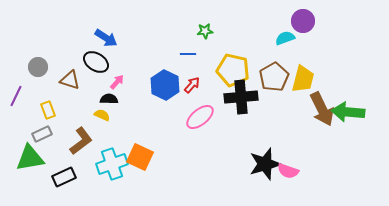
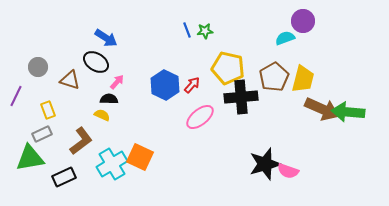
blue line: moved 1 px left, 24 px up; rotated 70 degrees clockwise
yellow pentagon: moved 5 px left, 2 px up
brown arrow: rotated 40 degrees counterclockwise
cyan cross: rotated 12 degrees counterclockwise
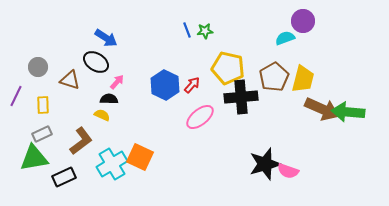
yellow rectangle: moved 5 px left, 5 px up; rotated 18 degrees clockwise
green triangle: moved 4 px right
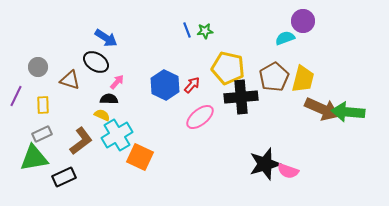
cyan cross: moved 5 px right, 29 px up
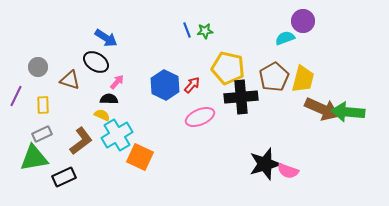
pink ellipse: rotated 16 degrees clockwise
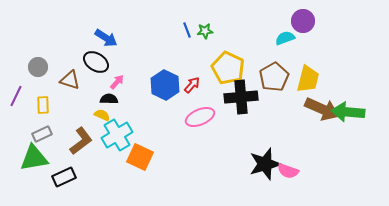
yellow pentagon: rotated 12 degrees clockwise
yellow trapezoid: moved 5 px right
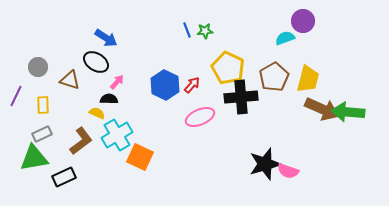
yellow semicircle: moved 5 px left, 2 px up
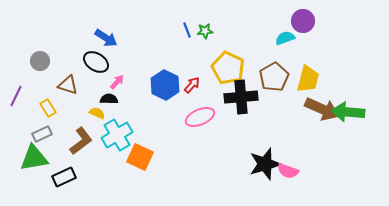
gray circle: moved 2 px right, 6 px up
brown triangle: moved 2 px left, 5 px down
yellow rectangle: moved 5 px right, 3 px down; rotated 30 degrees counterclockwise
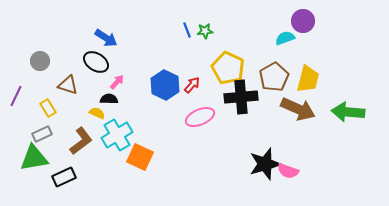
brown arrow: moved 24 px left
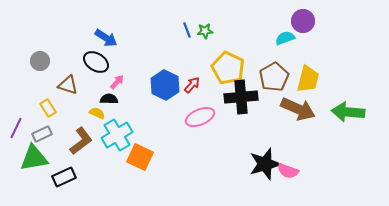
purple line: moved 32 px down
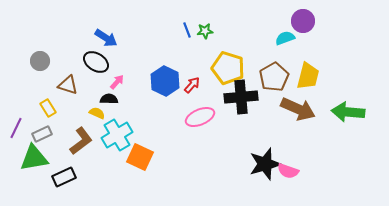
yellow pentagon: rotated 8 degrees counterclockwise
yellow trapezoid: moved 3 px up
blue hexagon: moved 4 px up
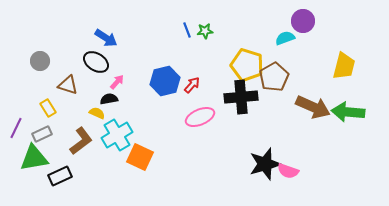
yellow pentagon: moved 19 px right, 3 px up
yellow trapezoid: moved 36 px right, 10 px up
blue hexagon: rotated 20 degrees clockwise
black semicircle: rotated 12 degrees counterclockwise
brown arrow: moved 15 px right, 2 px up
black rectangle: moved 4 px left, 1 px up
